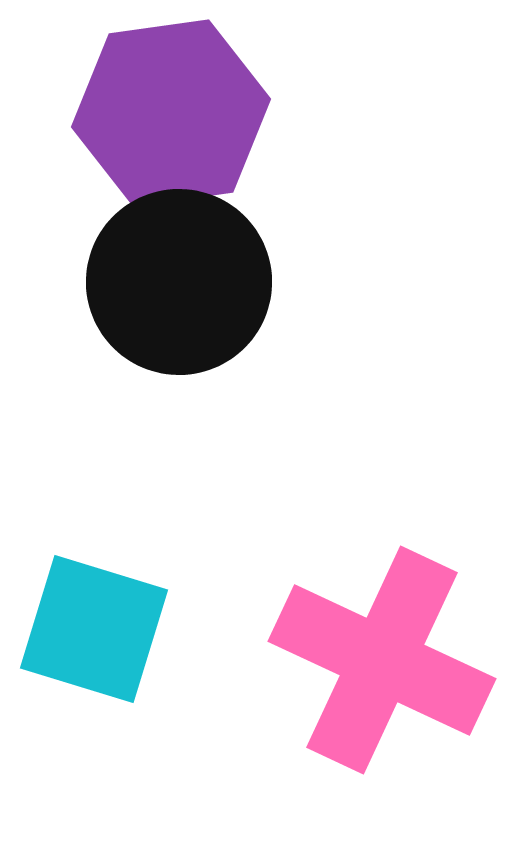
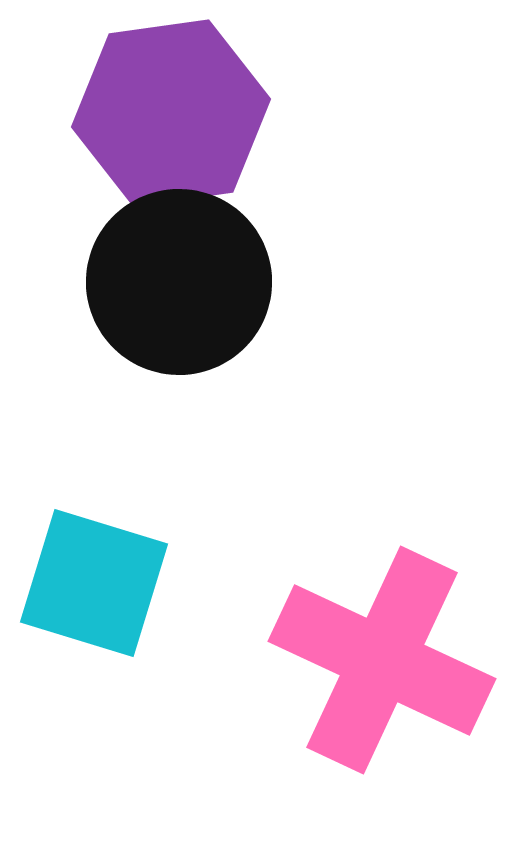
cyan square: moved 46 px up
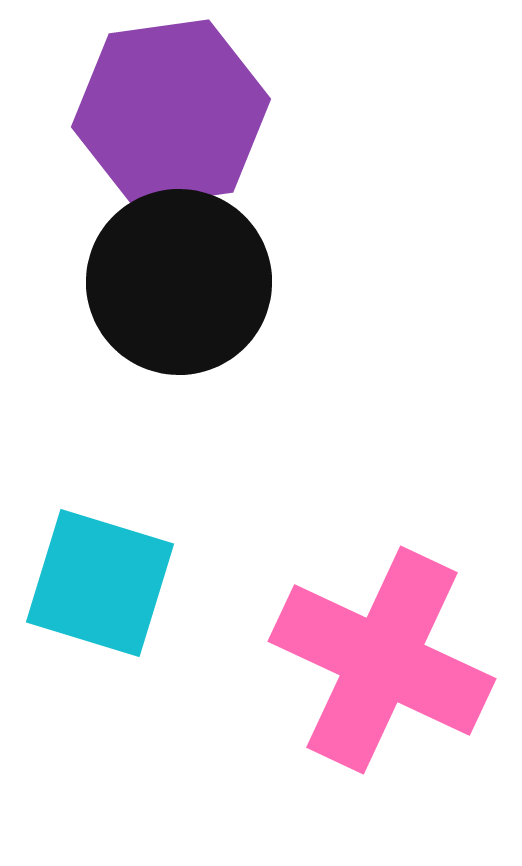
cyan square: moved 6 px right
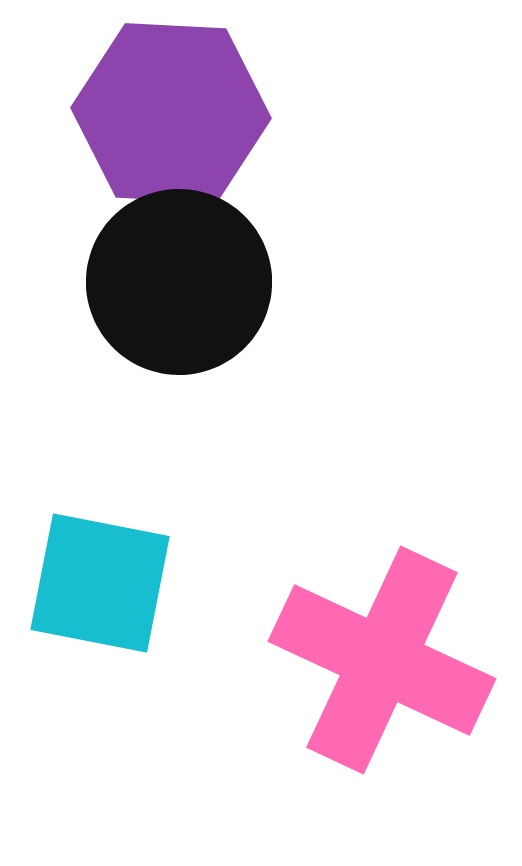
purple hexagon: rotated 11 degrees clockwise
cyan square: rotated 6 degrees counterclockwise
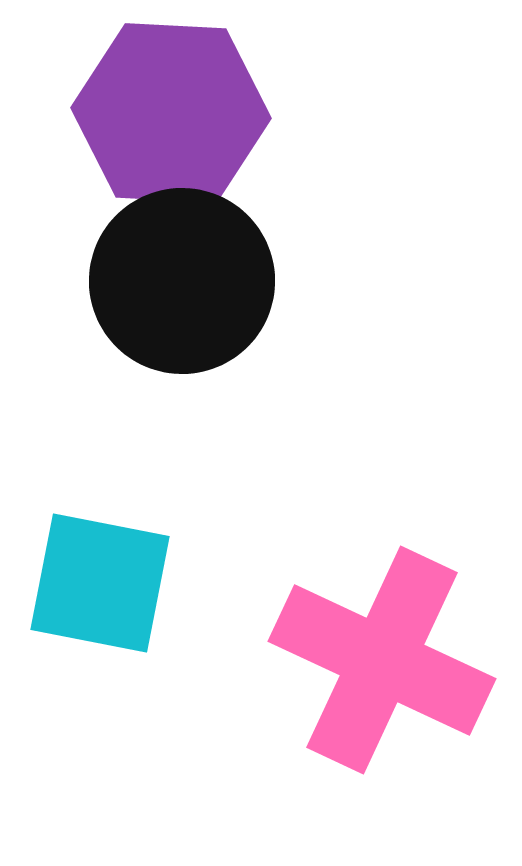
black circle: moved 3 px right, 1 px up
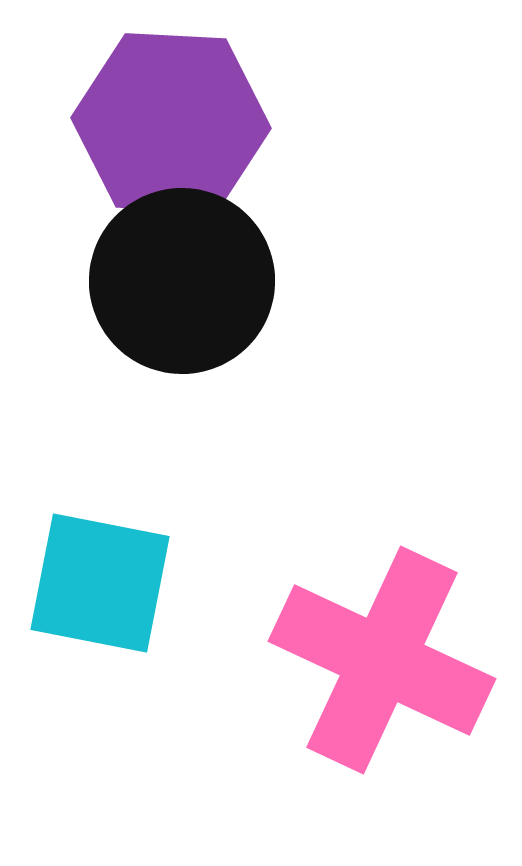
purple hexagon: moved 10 px down
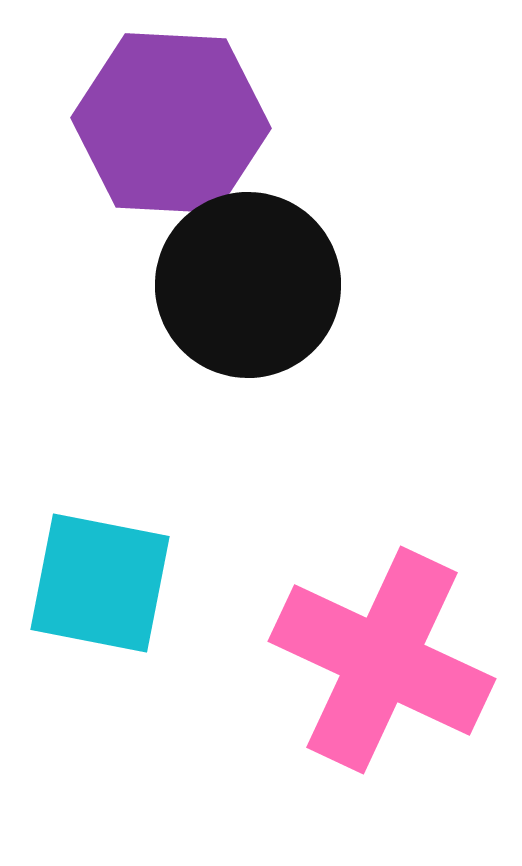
black circle: moved 66 px right, 4 px down
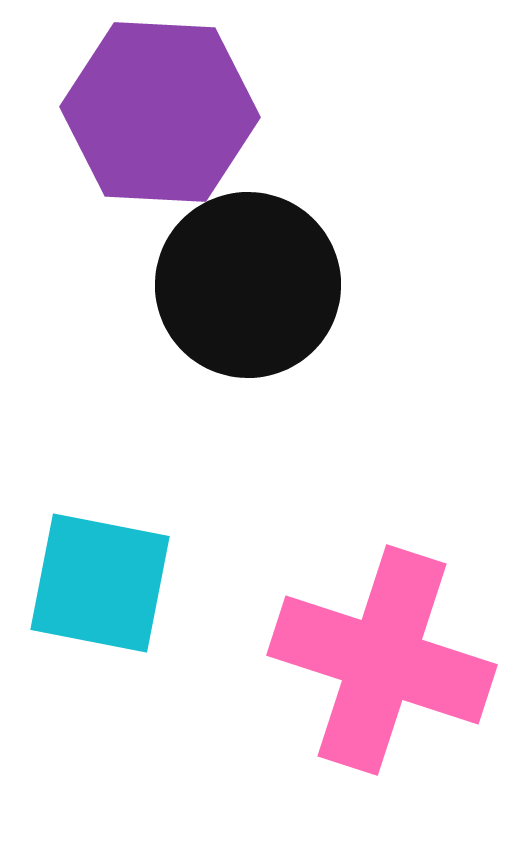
purple hexagon: moved 11 px left, 11 px up
pink cross: rotated 7 degrees counterclockwise
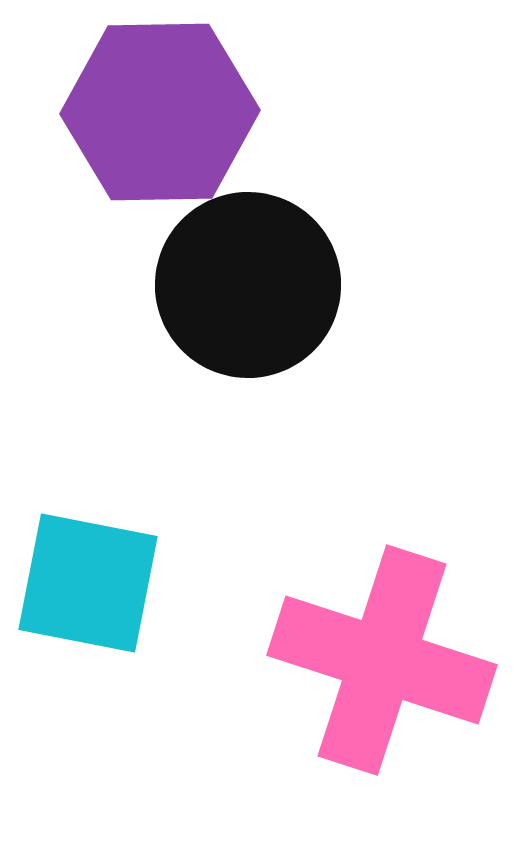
purple hexagon: rotated 4 degrees counterclockwise
cyan square: moved 12 px left
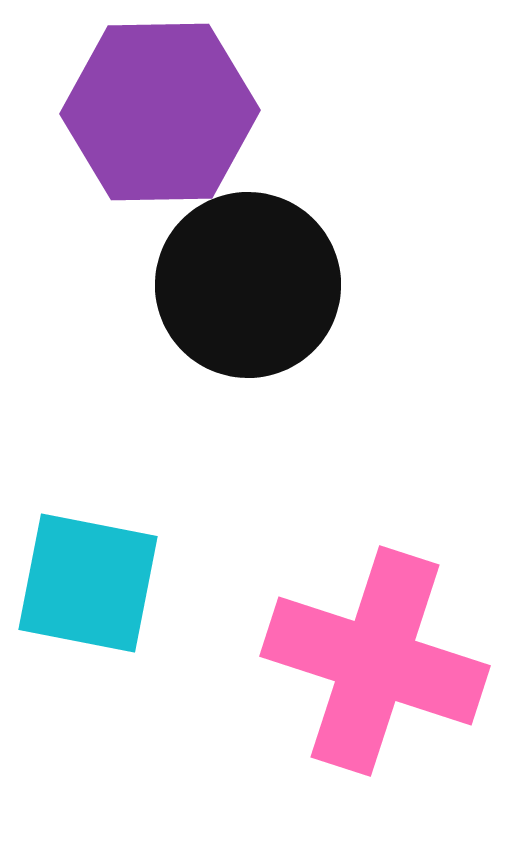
pink cross: moved 7 px left, 1 px down
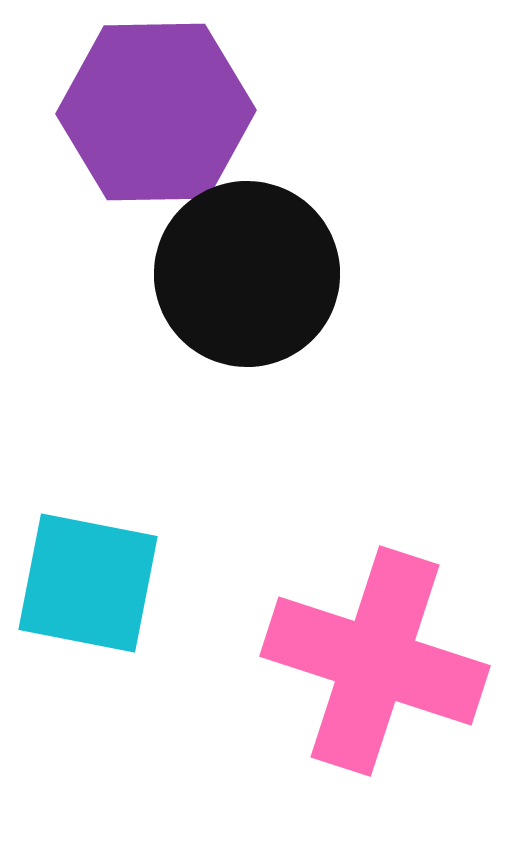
purple hexagon: moved 4 px left
black circle: moved 1 px left, 11 px up
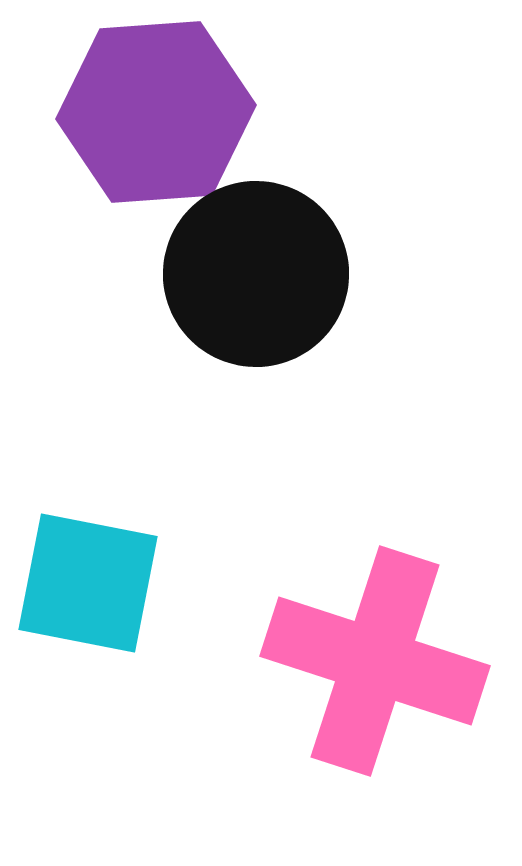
purple hexagon: rotated 3 degrees counterclockwise
black circle: moved 9 px right
